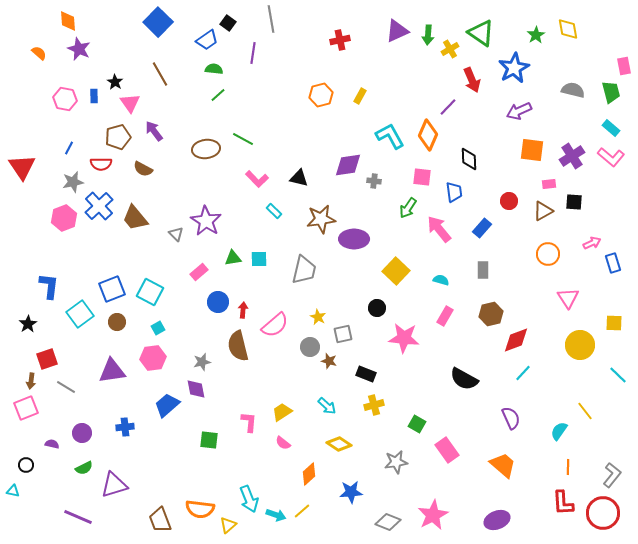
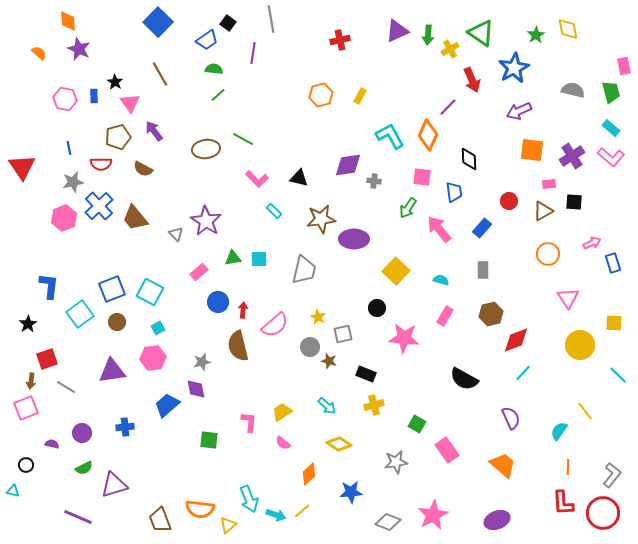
blue line at (69, 148): rotated 40 degrees counterclockwise
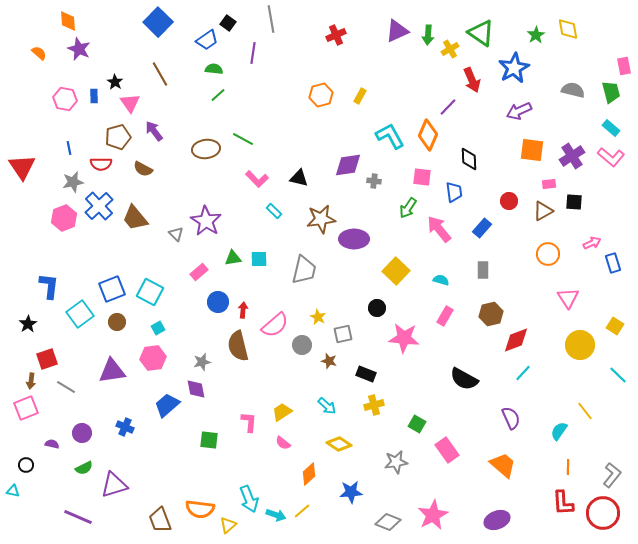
red cross at (340, 40): moved 4 px left, 5 px up; rotated 12 degrees counterclockwise
yellow square at (614, 323): moved 1 px right, 3 px down; rotated 30 degrees clockwise
gray circle at (310, 347): moved 8 px left, 2 px up
blue cross at (125, 427): rotated 30 degrees clockwise
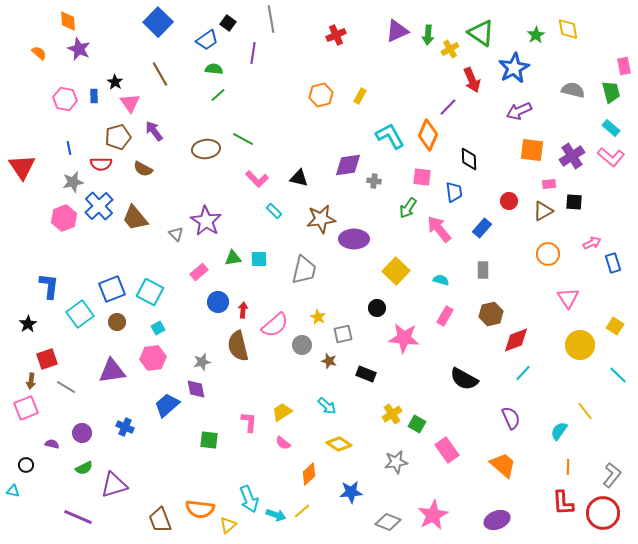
yellow cross at (374, 405): moved 18 px right, 9 px down; rotated 18 degrees counterclockwise
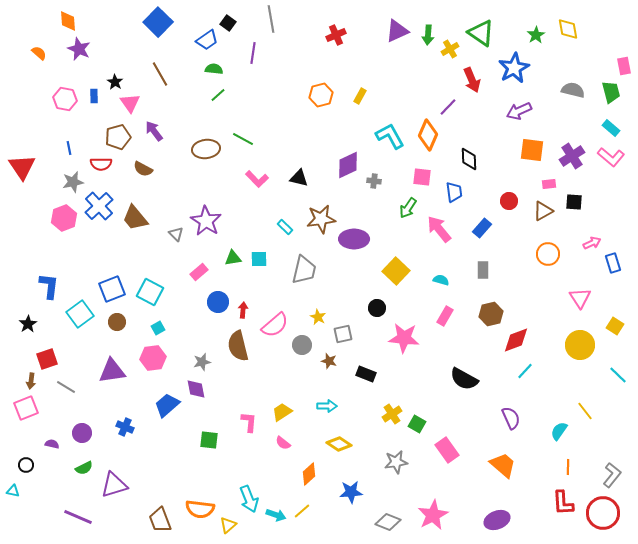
purple diamond at (348, 165): rotated 16 degrees counterclockwise
cyan rectangle at (274, 211): moved 11 px right, 16 px down
pink triangle at (568, 298): moved 12 px right
cyan line at (523, 373): moved 2 px right, 2 px up
cyan arrow at (327, 406): rotated 42 degrees counterclockwise
